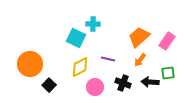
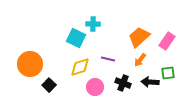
yellow diamond: rotated 10 degrees clockwise
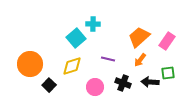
cyan square: rotated 24 degrees clockwise
yellow diamond: moved 8 px left, 1 px up
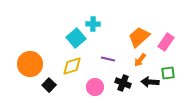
pink rectangle: moved 1 px left, 1 px down
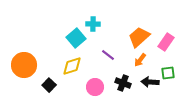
purple line: moved 4 px up; rotated 24 degrees clockwise
orange circle: moved 6 px left, 1 px down
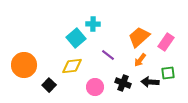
yellow diamond: rotated 10 degrees clockwise
